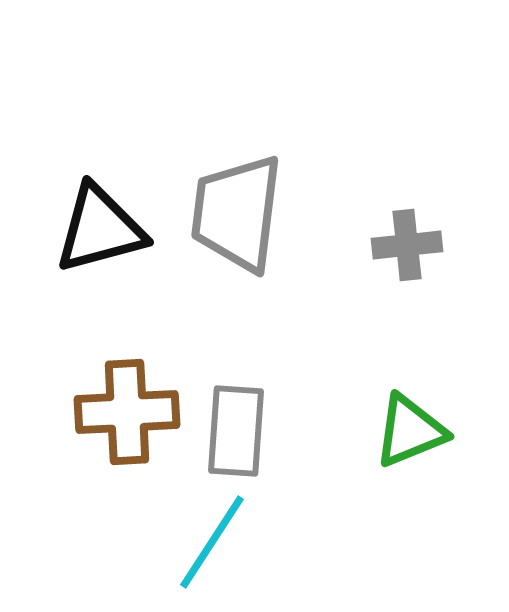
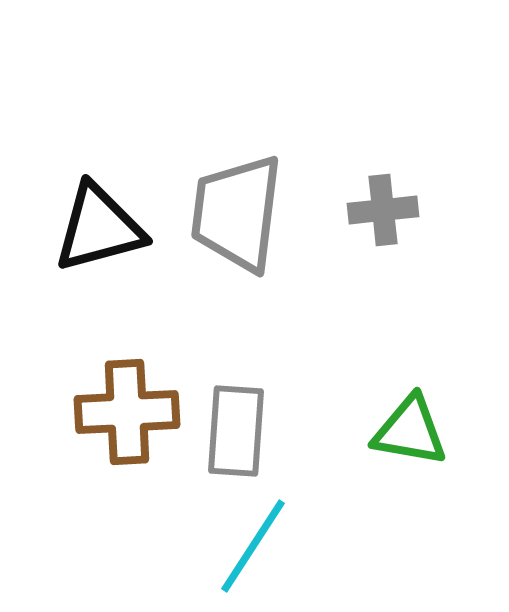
black triangle: moved 1 px left, 1 px up
gray cross: moved 24 px left, 35 px up
green triangle: rotated 32 degrees clockwise
cyan line: moved 41 px right, 4 px down
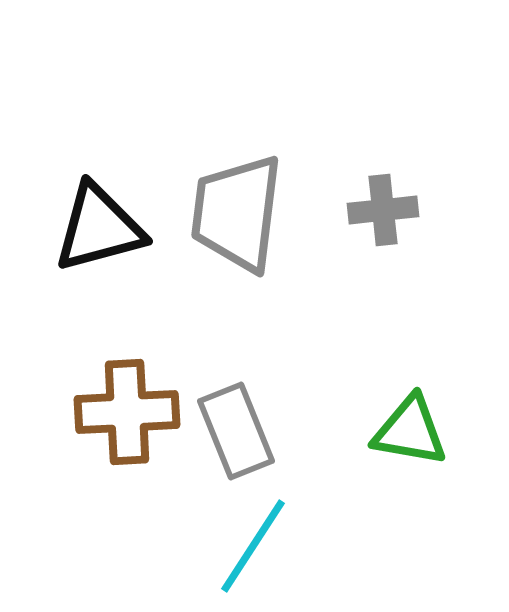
gray rectangle: rotated 26 degrees counterclockwise
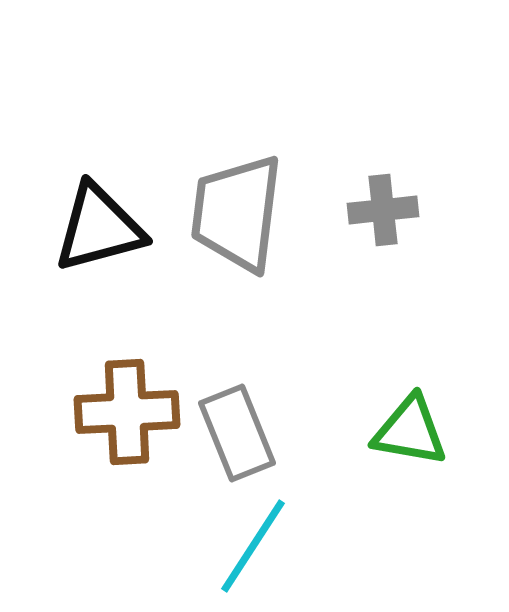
gray rectangle: moved 1 px right, 2 px down
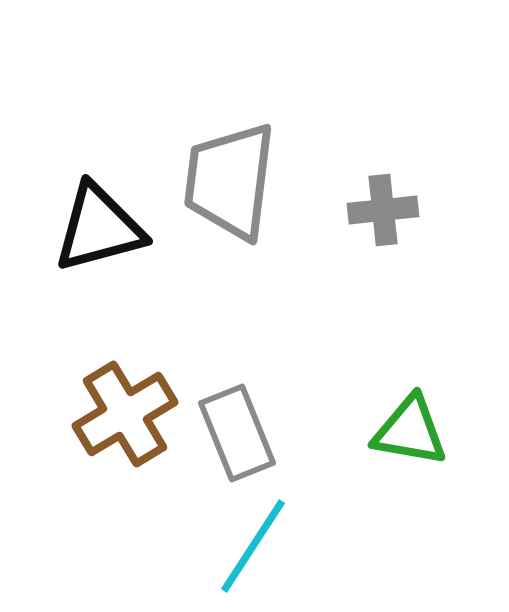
gray trapezoid: moved 7 px left, 32 px up
brown cross: moved 2 px left, 2 px down; rotated 28 degrees counterclockwise
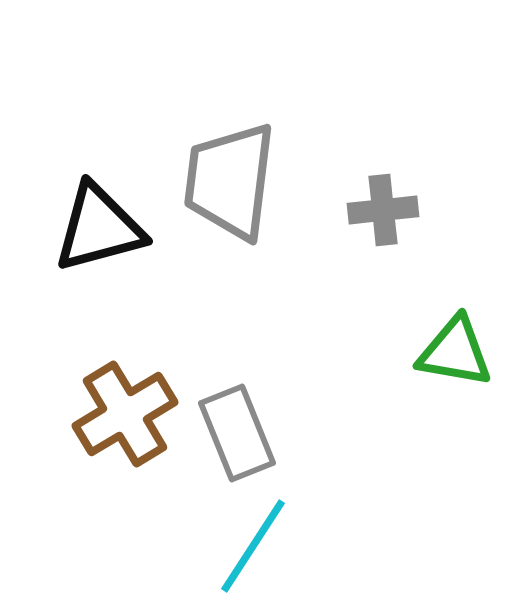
green triangle: moved 45 px right, 79 px up
